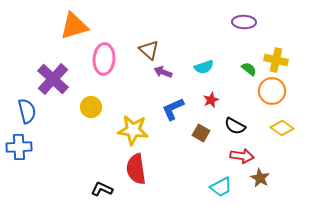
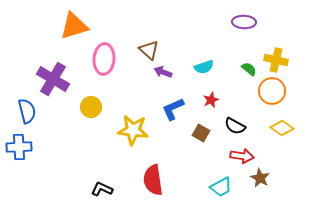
purple cross: rotated 12 degrees counterclockwise
red semicircle: moved 17 px right, 11 px down
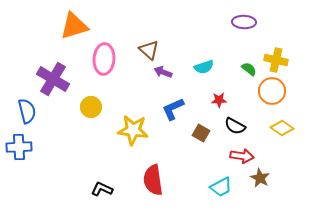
red star: moved 8 px right; rotated 21 degrees clockwise
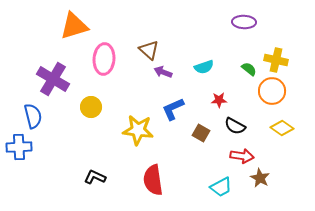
blue semicircle: moved 6 px right, 5 px down
yellow star: moved 5 px right
black L-shape: moved 7 px left, 12 px up
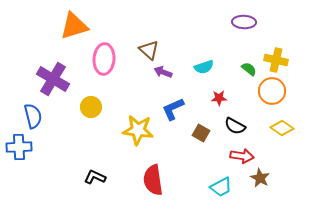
red star: moved 2 px up
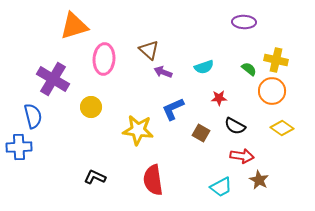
brown star: moved 1 px left, 2 px down
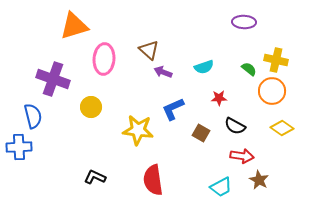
purple cross: rotated 12 degrees counterclockwise
